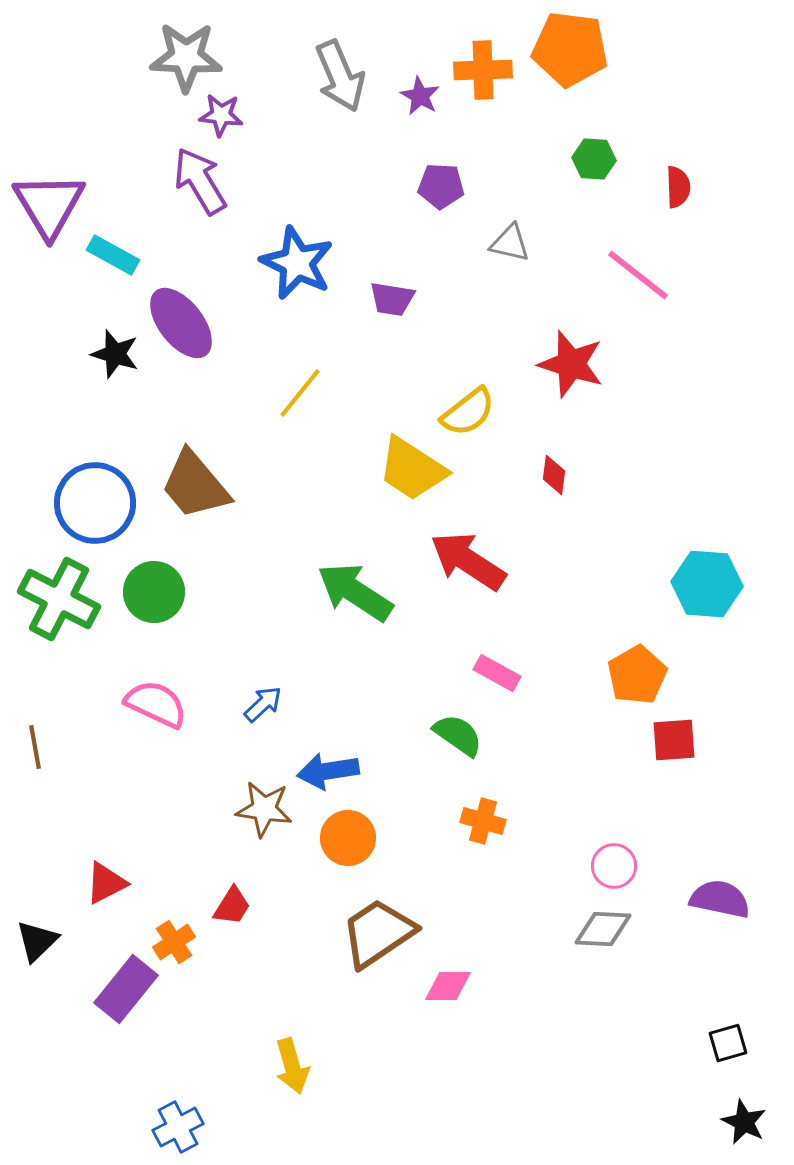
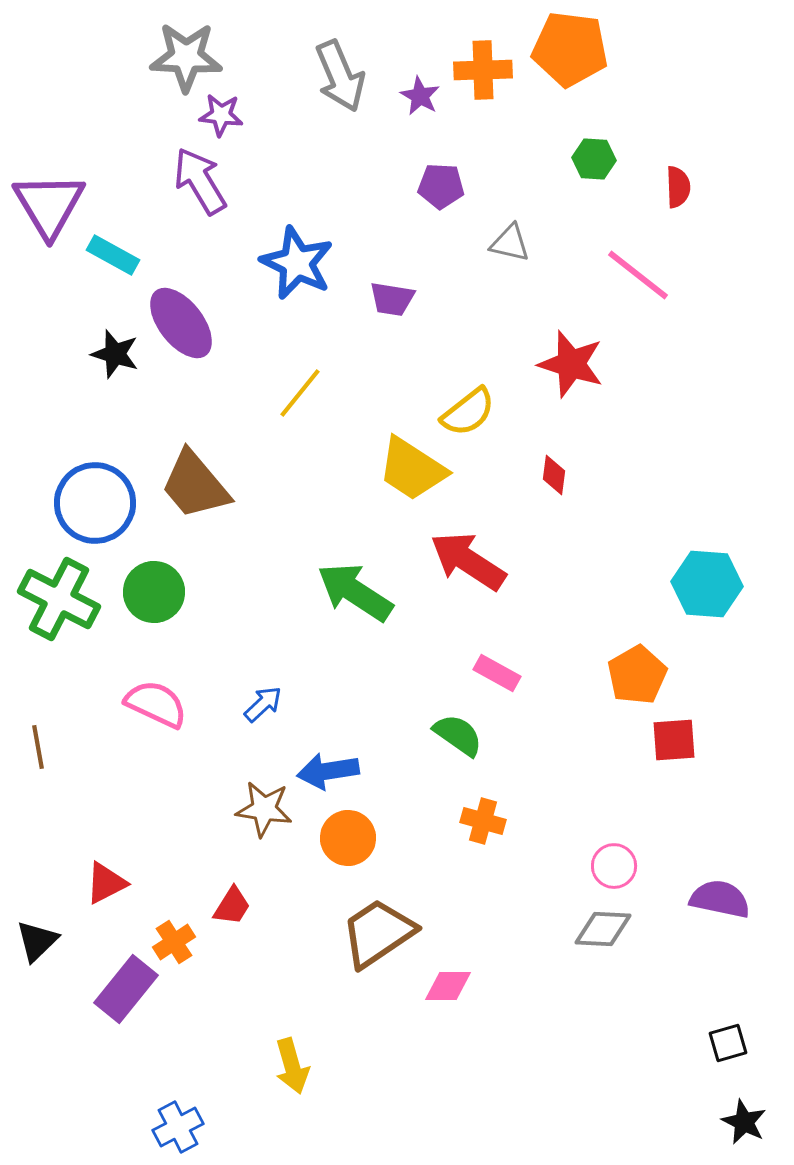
brown line at (35, 747): moved 3 px right
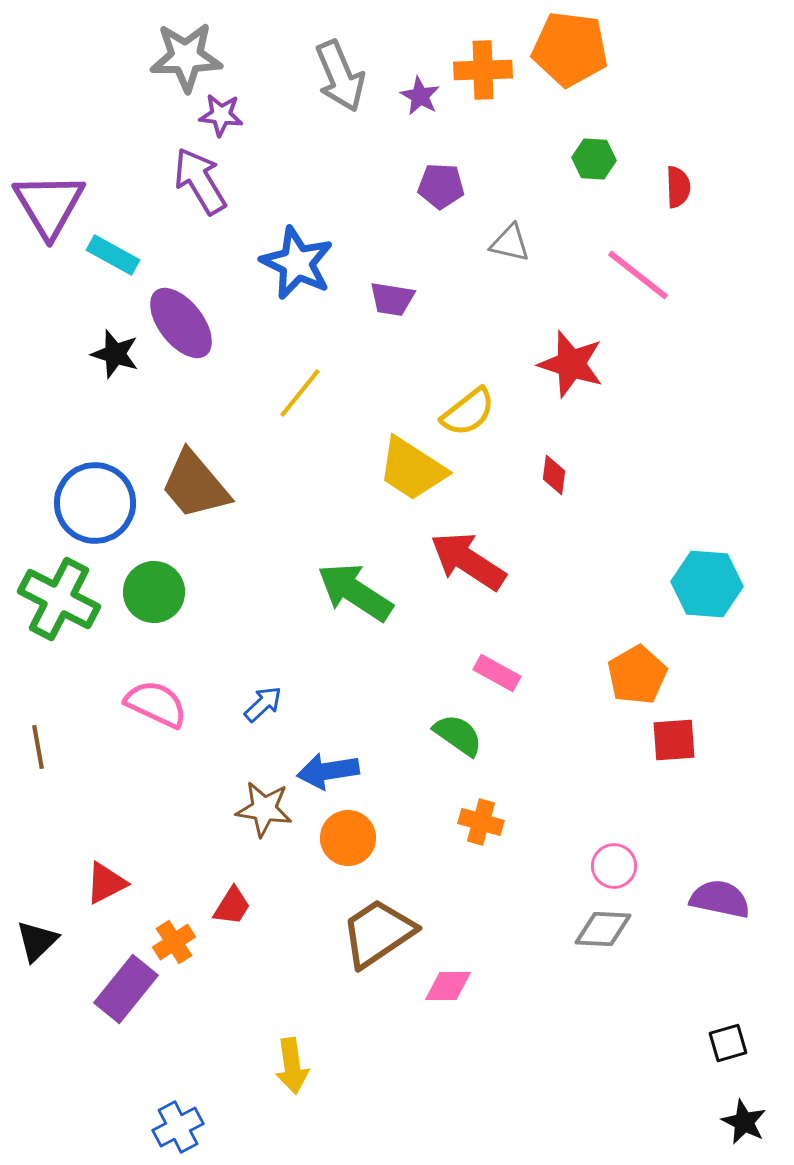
gray star at (186, 57): rotated 4 degrees counterclockwise
orange cross at (483, 821): moved 2 px left, 1 px down
yellow arrow at (292, 1066): rotated 8 degrees clockwise
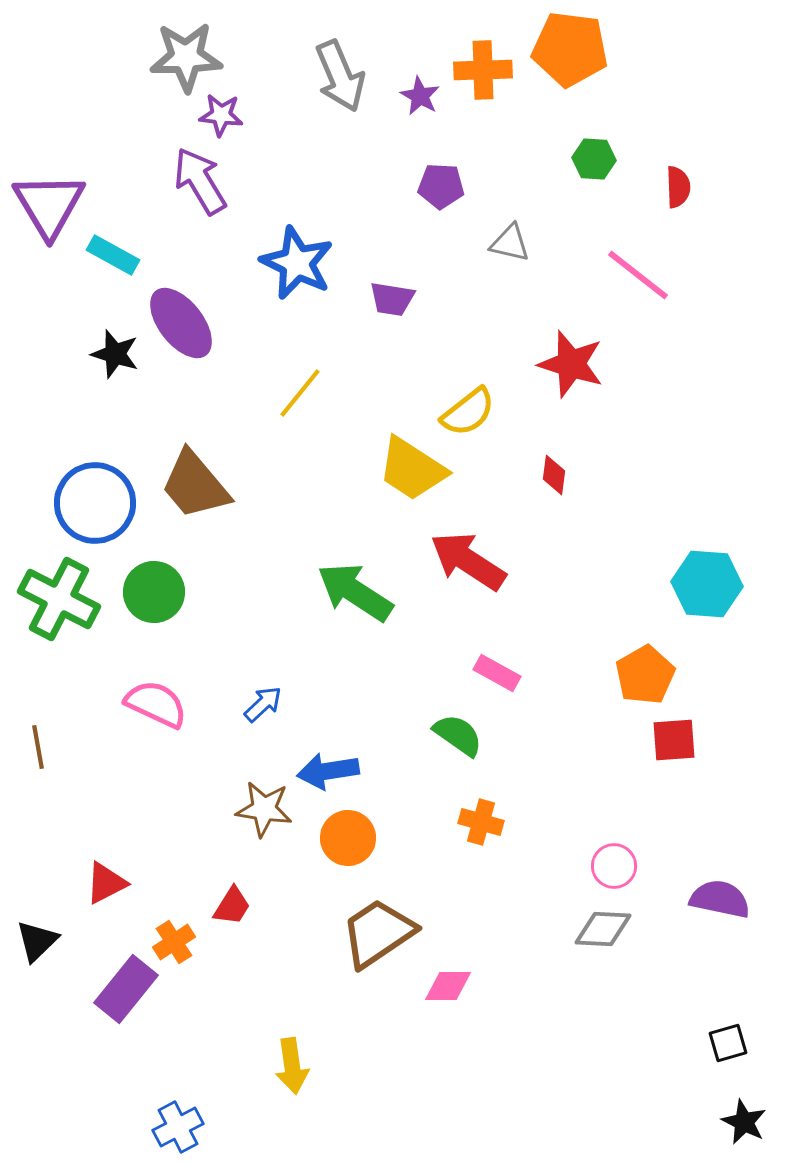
orange pentagon at (637, 675): moved 8 px right
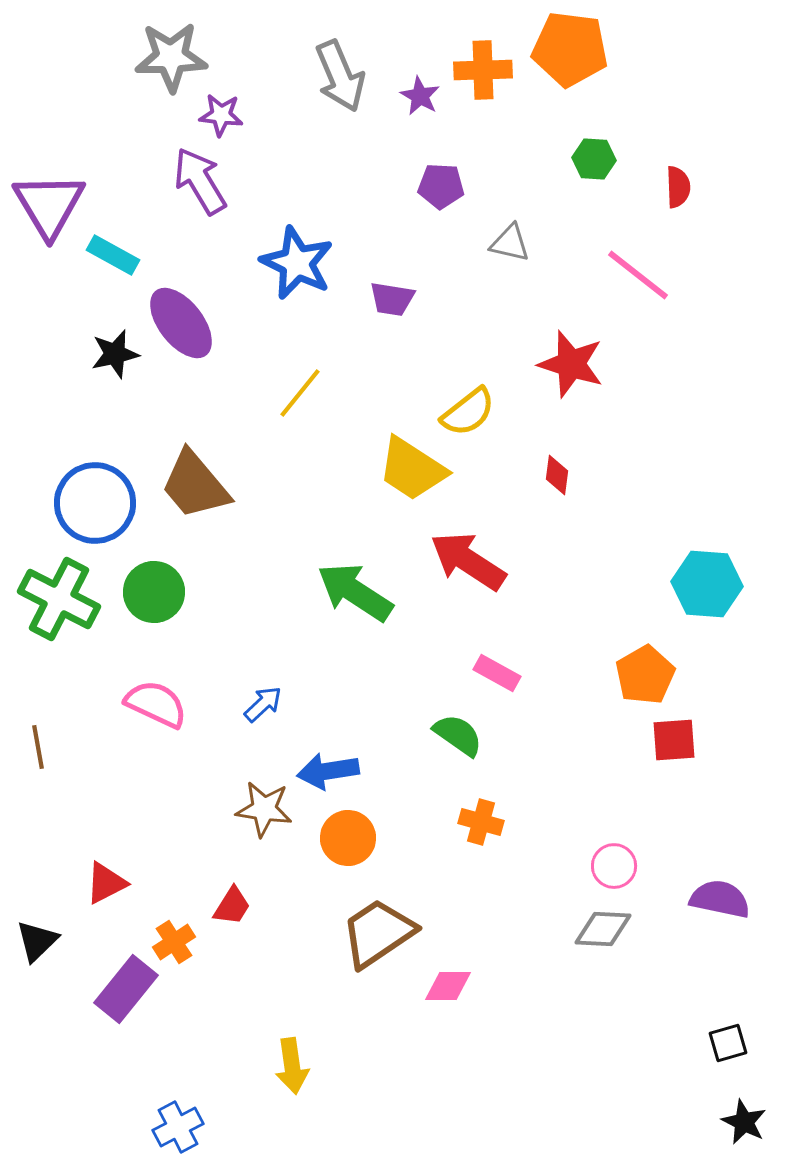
gray star at (186, 57): moved 15 px left
black star at (115, 354): rotated 30 degrees counterclockwise
red diamond at (554, 475): moved 3 px right
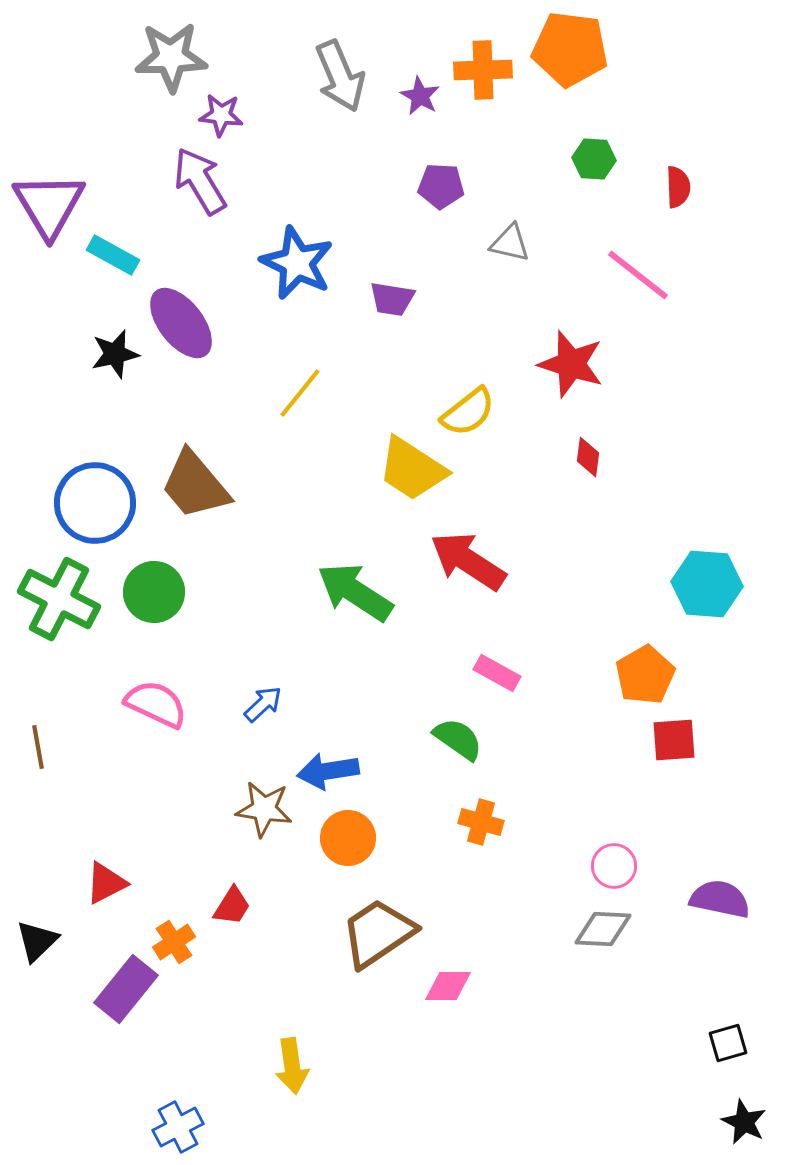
red diamond at (557, 475): moved 31 px right, 18 px up
green semicircle at (458, 735): moved 4 px down
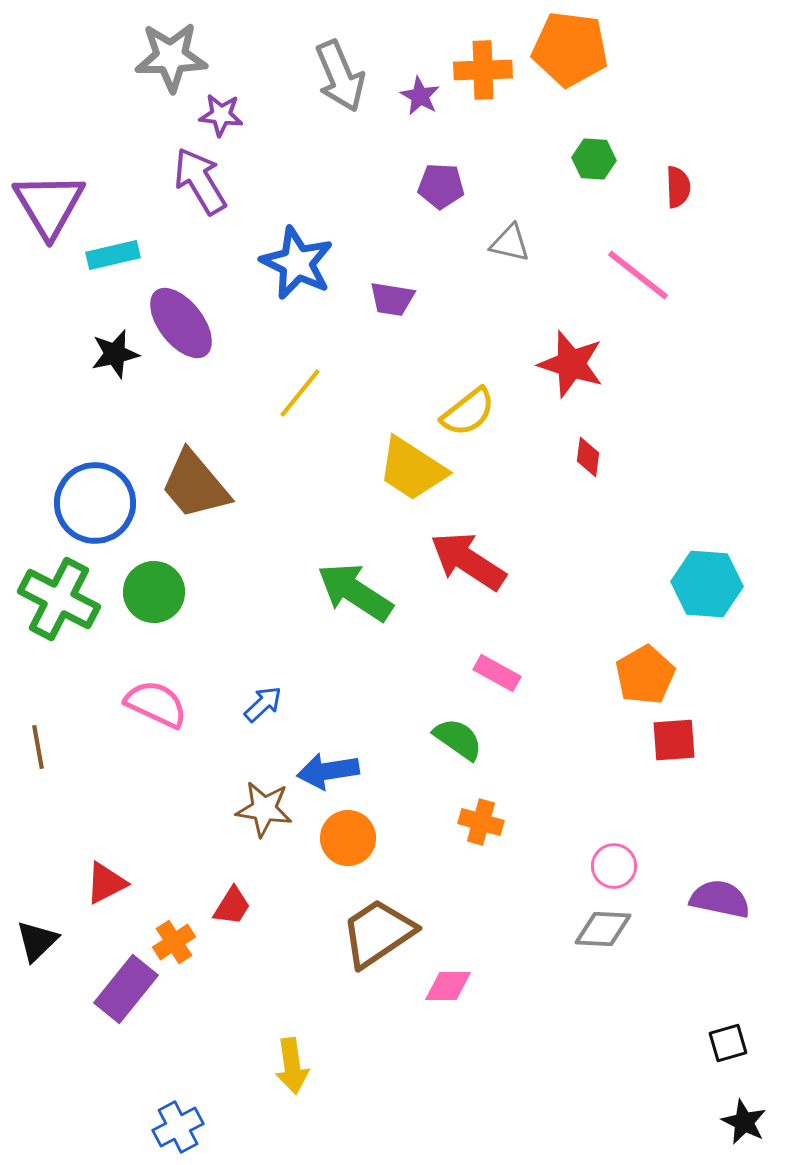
cyan rectangle at (113, 255): rotated 42 degrees counterclockwise
